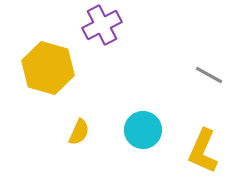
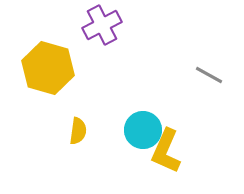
yellow semicircle: moved 1 px left, 1 px up; rotated 16 degrees counterclockwise
yellow L-shape: moved 37 px left
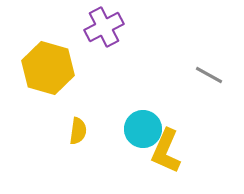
purple cross: moved 2 px right, 2 px down
cyan circle: moved 1 px up
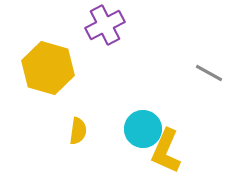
purple cross: moved 1 px right, 2 px up
gray line: moved 2 px up
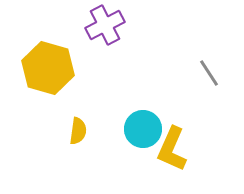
gray line: rotated 28 degrees clockwise
yellow L-shape: moved 6 px right, 2 px up
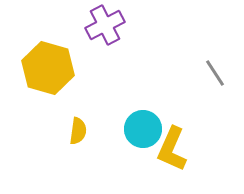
gray line: moved 6 px right
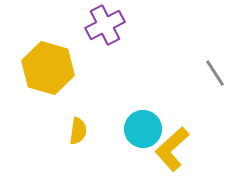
yellow L-shape: rotated 24 degrees clockwise
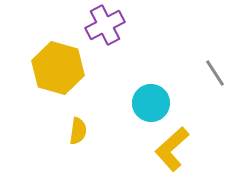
yellow hexagon: moved 10 px right
cyan circle: moved 8 px right, 26 px up
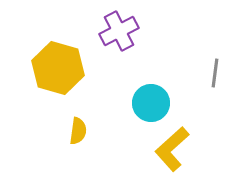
purple cross: moved 14 px right, 6 px down
gray line: rotated 40 degrees clockwise
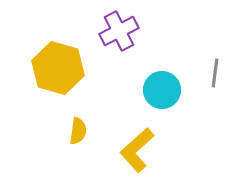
cyan circle: moved 11 px right, 13 px up
yellow L-shape: moved 35 px left, 1 px down
